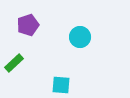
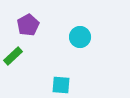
purple pentagon: rotated 10 degrees counterclockwise
green rectangle: moved 1 px left, 7 px up
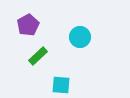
green rectangle: moved 25 px right
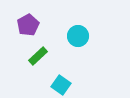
cyan circle: moved 2 px left, 1 px up
cyan square: rotated 30 degrees clockwise
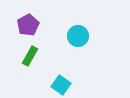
green rectangle: moved 8 px left; rotated 18 degrees counterclockwise
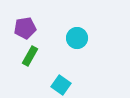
purple pentagon: moved 3 px left, 3 px down; rotated 20 degrees clockwise
cyan circle: moved 1 px left, 2 px down
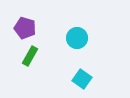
purple pentagon: rotated 25 degrees clockwise
cyan square: moved 21 px right, 6 px up
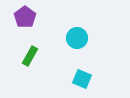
purple pentagon: moved 11 px up; rotated 20 degrees clockwise
cyan square: rotated 12 degrees counterclockwise
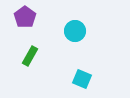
cyan circle: moved 2 px left, 7 px up
